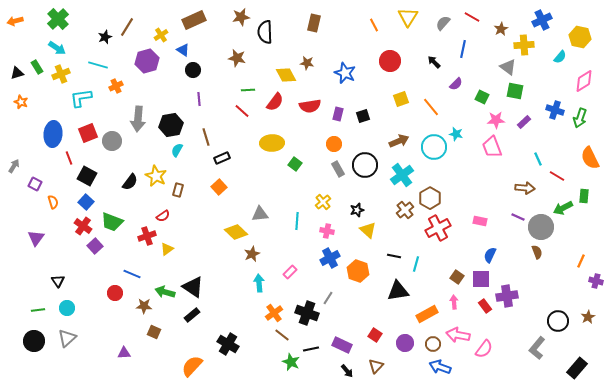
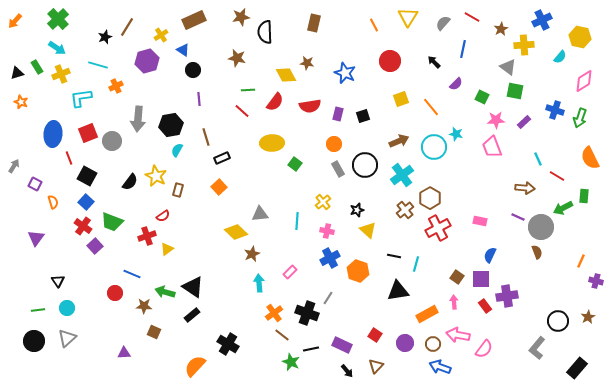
orange arrow at (15, 21): rotated 35 degrees counterclockwise
orange semicircle at (192, 366): moved 3 px right
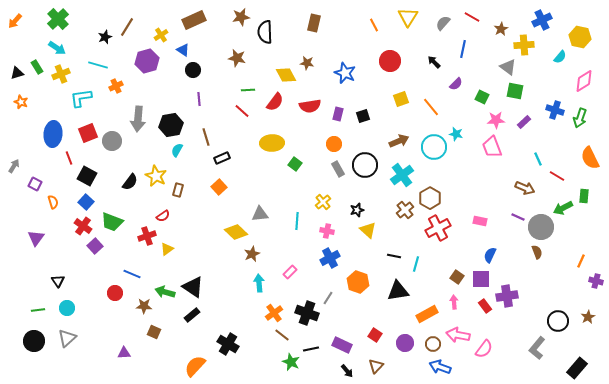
brown arrow at (525, 188): rotated 18 degrees clockwise
orange hexagon at (358, 271): moved 11 px down
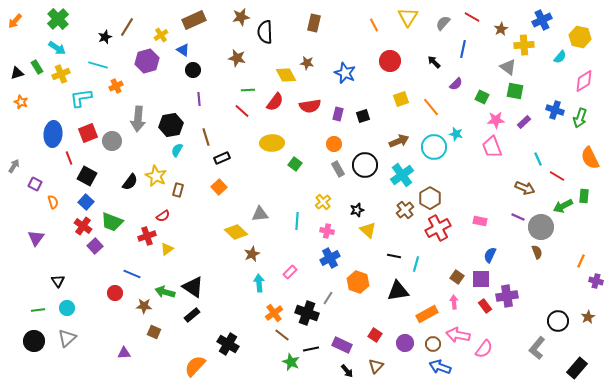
green arrow at (563, 208): moved 2 px up
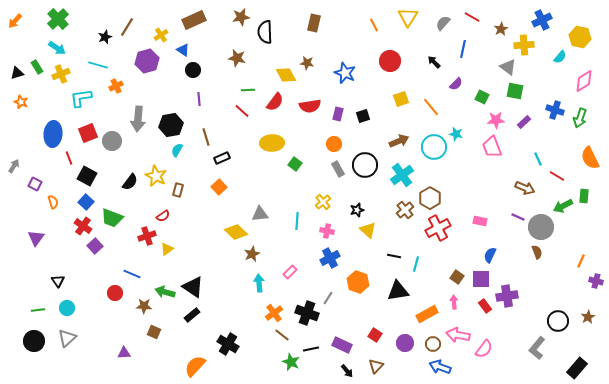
green trapezoid at (112, 222): moved 4 px up
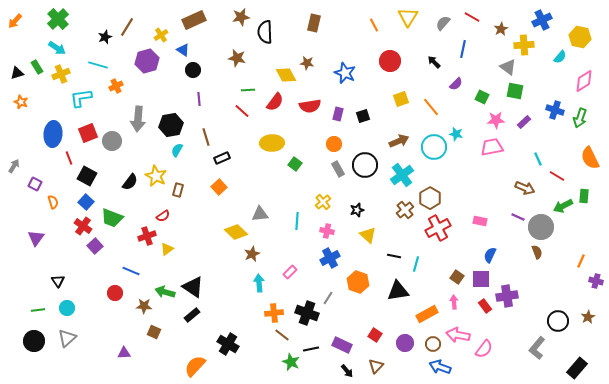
pink trapezoid at (492, 147): rotated 100 degrees clockwise
yellow triangle at (368, 230): moved 5 px down
blue line at (132, 274): moved 1 px left, 3 px up
orange cross at (274, 313): rotated 30 degrees clockwise
